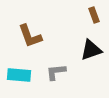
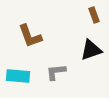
cyan rectangle: moved 1 px left, 1 px down
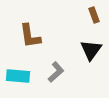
brown L-shape: rotated 12 degrees clockwise
black triangle: rotated 35 degrees counterclockwise
gray L-shape: rotated 145 degrees clockwise
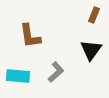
brown rectangle: rotated 42 degrees clockwise
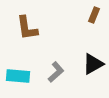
brown L-shape: moved 3 px left, 8 px up
black triangle: moved 2 px right, 14 px down; rotated 25 degrees clockwise
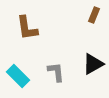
gray L-shape: rotated 55 degrees counterclockwise
cyan rectangle: rotated 40 degrees clockwise
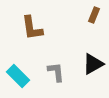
brown L-shape: moved 5 px right
